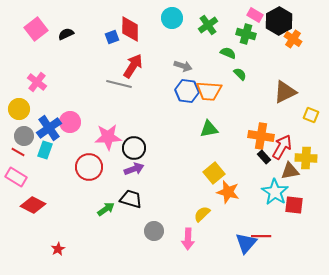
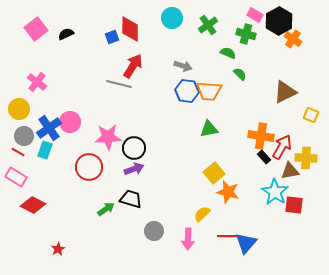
red line at (261, 236): moved 34 px left
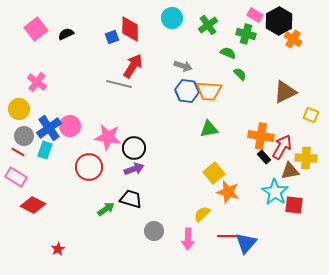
pink circle at (70, 122): moved 4 px down
pink star at (108, 137): rotated 12 degrees clockwise
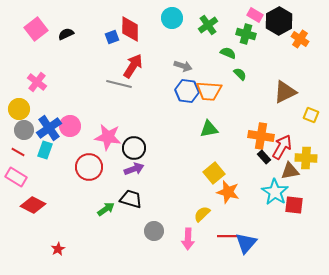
orange cross at (293, 39): moved 7 px right
gray circle at (24, 136): moved 6 px up
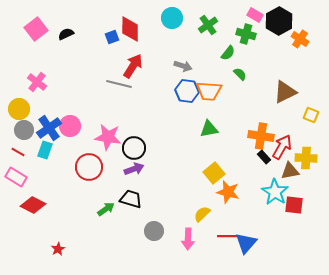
green semicircle at (228, 53): rotated 105 degrees clockwise
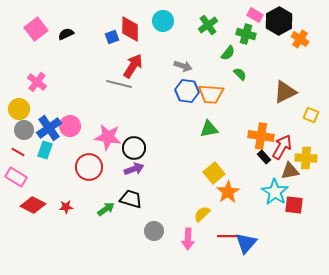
cyan circle at (172, 18): moved 9 px left, 3 px down
orange trapezoid at (209, 91): moved 2 px right, 3 px down
orange star at (228, 192): rotated 25 degrees clockwise
red star at (58, 249): moved 8 px right, 42 px up; rotated 24 degrees clockwise
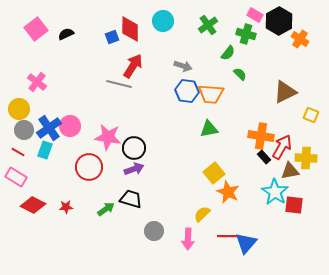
orange star at (228, 192): rotated 15 degrees counterclockwise
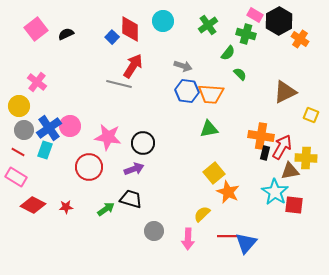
blue square at (112, 37): rotated 24 degrees counterclockwise
yellow circle at (19, 109): moved 3 px up
black circle at (134, 148): moved 9 px right, 5 px up
black rectangle at (264, 157): moved 1 px right, 4 px up; rotated 56 degrees clockwise
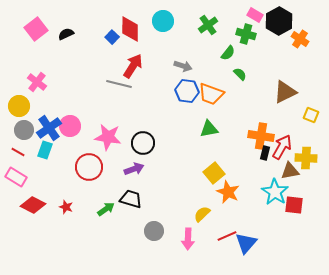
orange trapezoid at (211, 94): rotated 16 degrees clockwise
red star at (66, 207): rotated 24 degrees clockwise
red line at (227, 236): rotated 24 degrees counterclockwise
